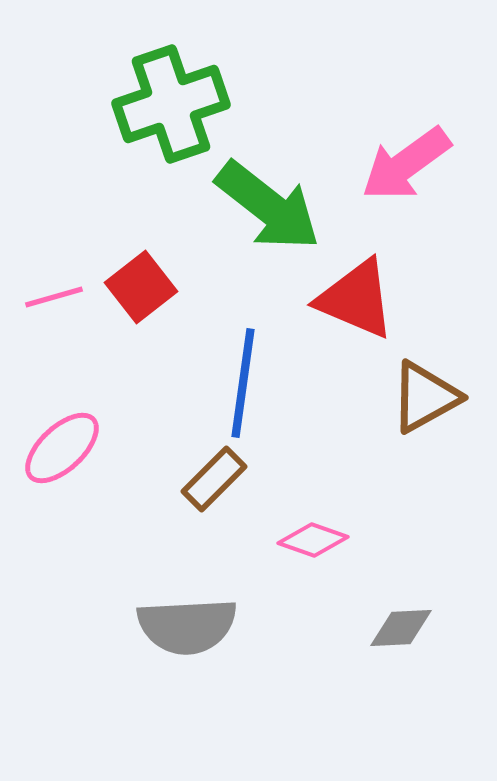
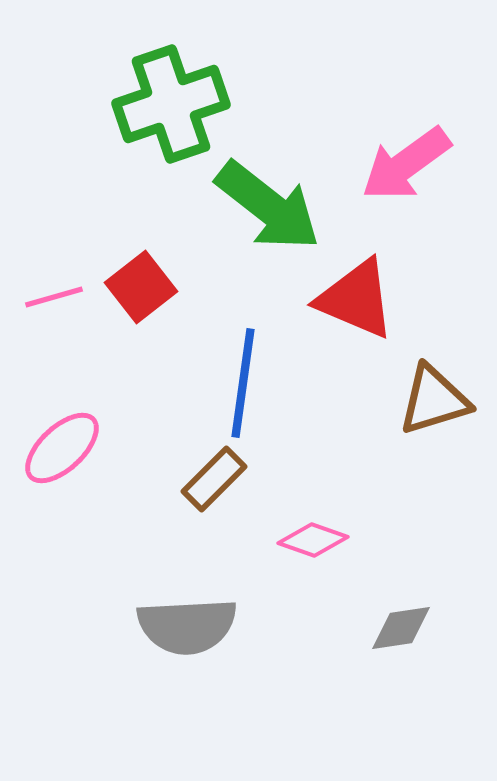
brown triangle: moved 9 px right, 3 px down; rotated 12 degrees clockwise
gray diamond: rotated 6 degrees counterclockwise
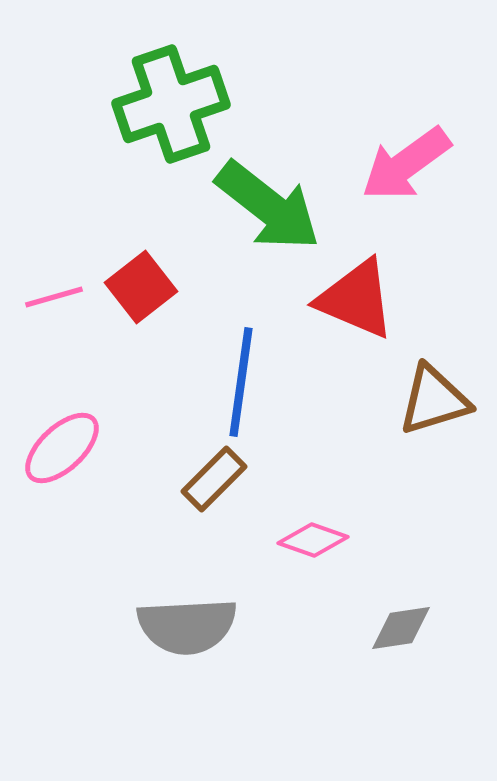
blue line: moved 2 px left, 1 px up
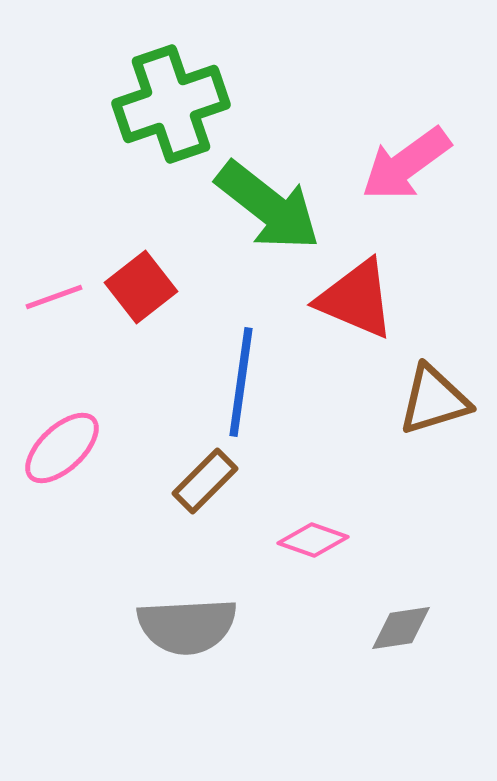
pink line: rotated 4 degrees counterclockwise
brown rectangle: moved 9 px left, 2 px down
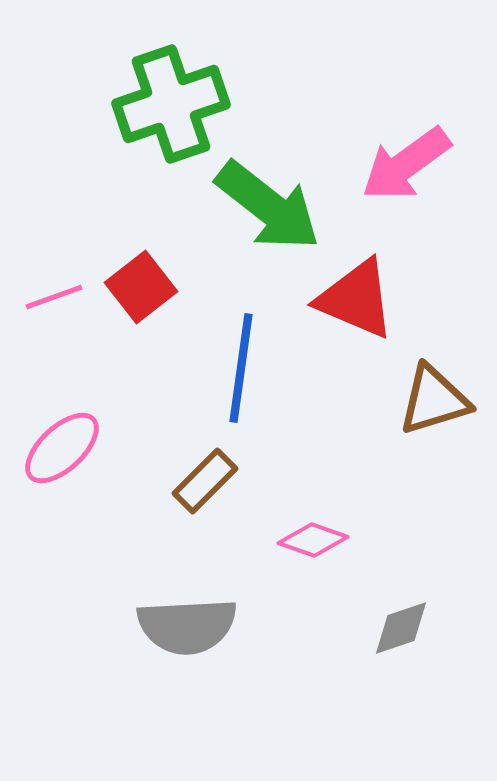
blue line: moved 14 px up
gray diamond: rotated 10 degrees counterclockwise
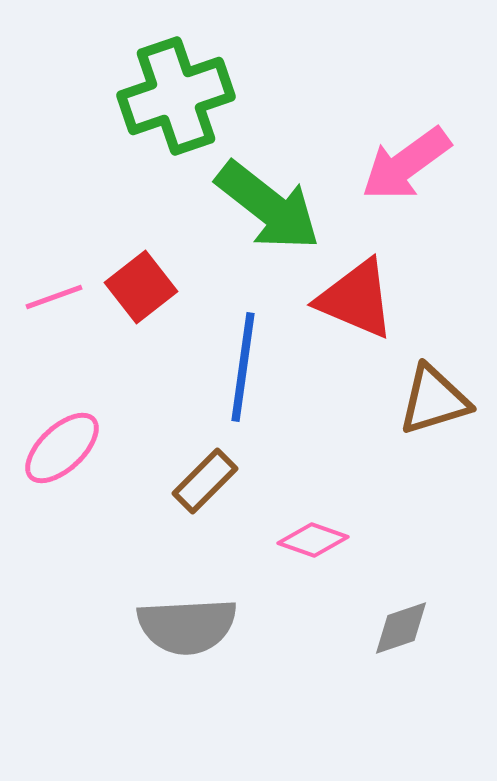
green cross: moved 5 px right, 8 px up
blue line: moved 2 px right, 1 px up
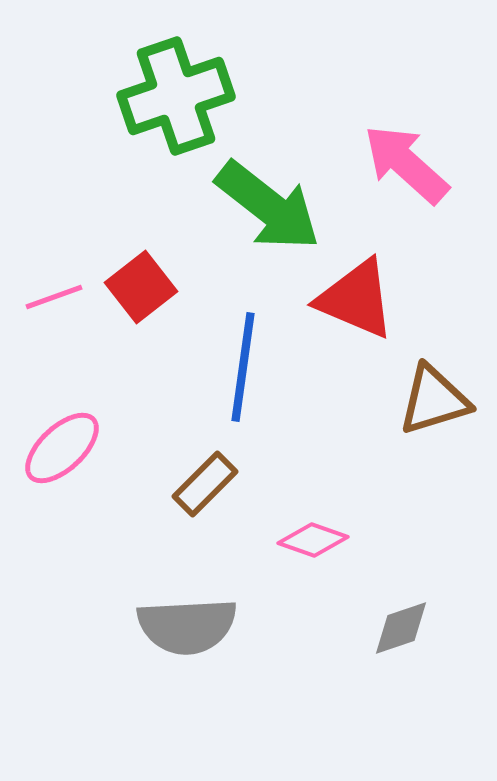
pink arrow: rotated 78 degrees clockwise
brown rectangle: moved 3 px down
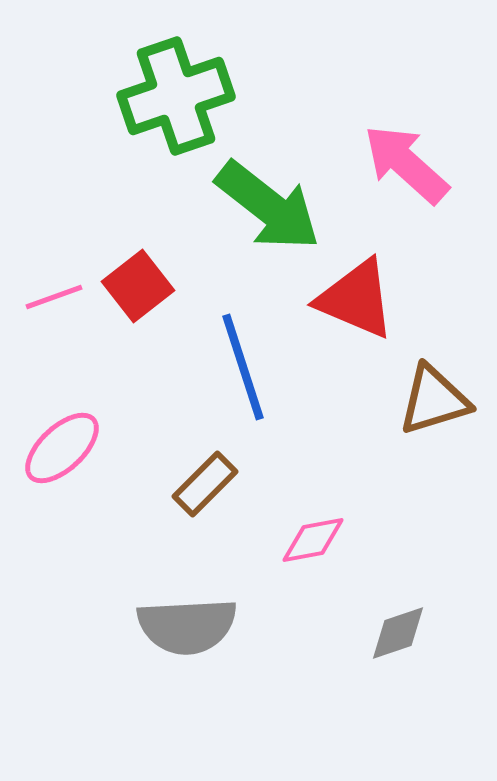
red square: moved 3 px left, 1 px up
blue line: rotated 26 degrees counterclockwise
pink diamond: rotated 30 degrees counterclockwise
gray diamond: moved 3 px left, 5 px down
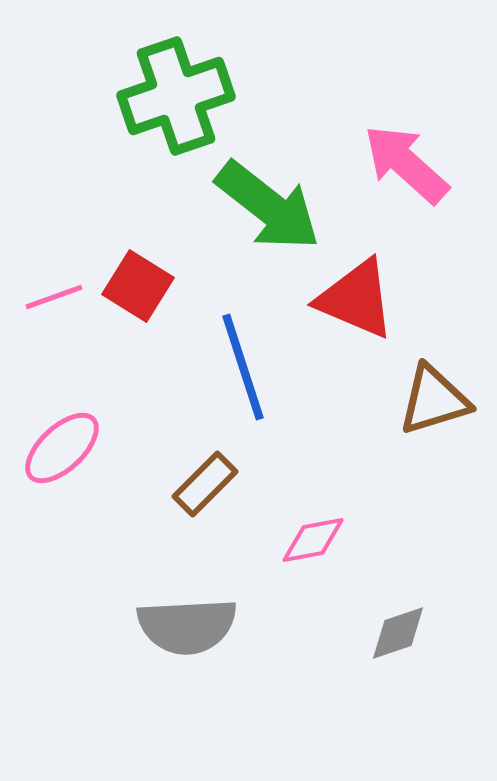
red square: rotated 20 degrees counterclockwise
